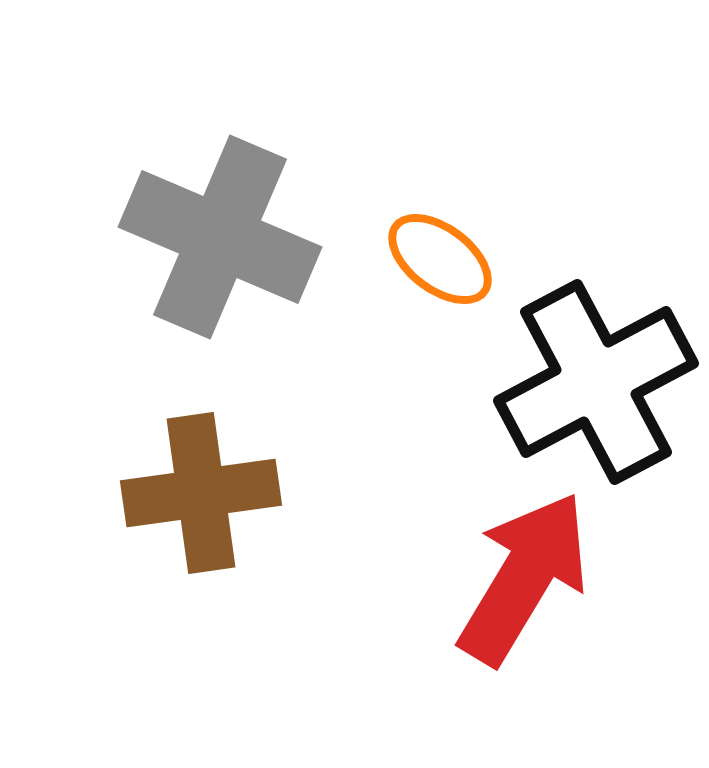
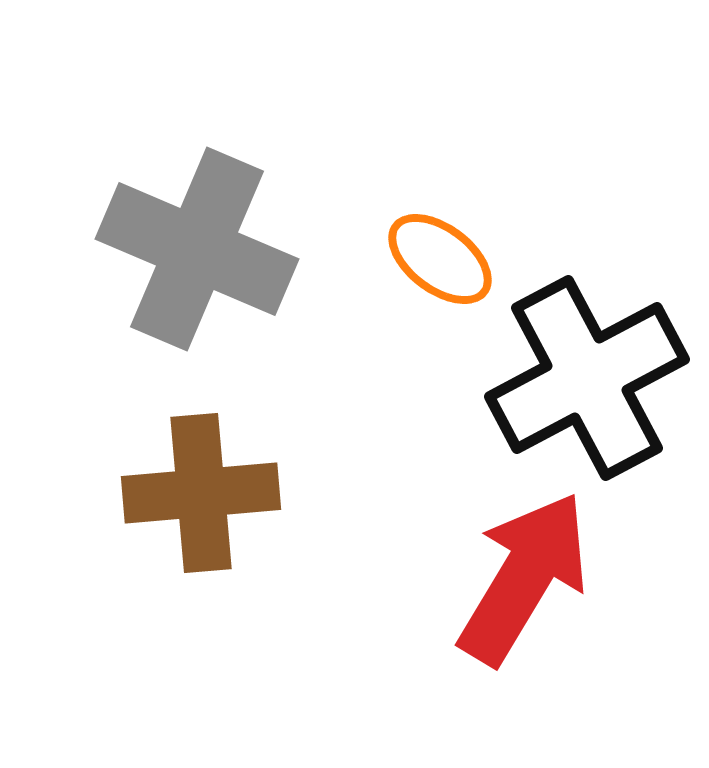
gray cross: moved 23 px left, 12 px down
black cross: moved 9 px left, 4 px up
brown cross: rotated 3 degrees clockwise
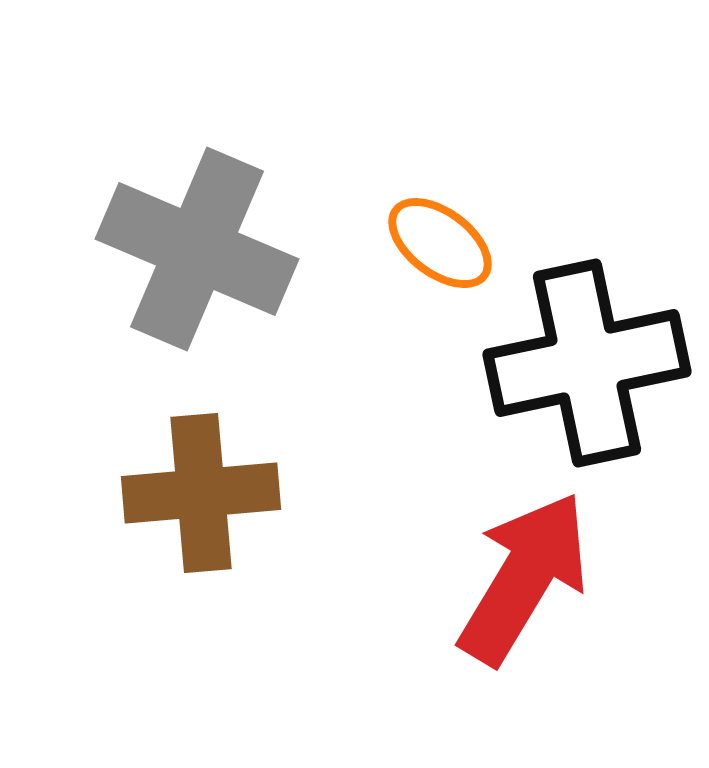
orange ellipse: moved 16 px up
black cross: moved 15 px up; rotated 16 degrees clockwise
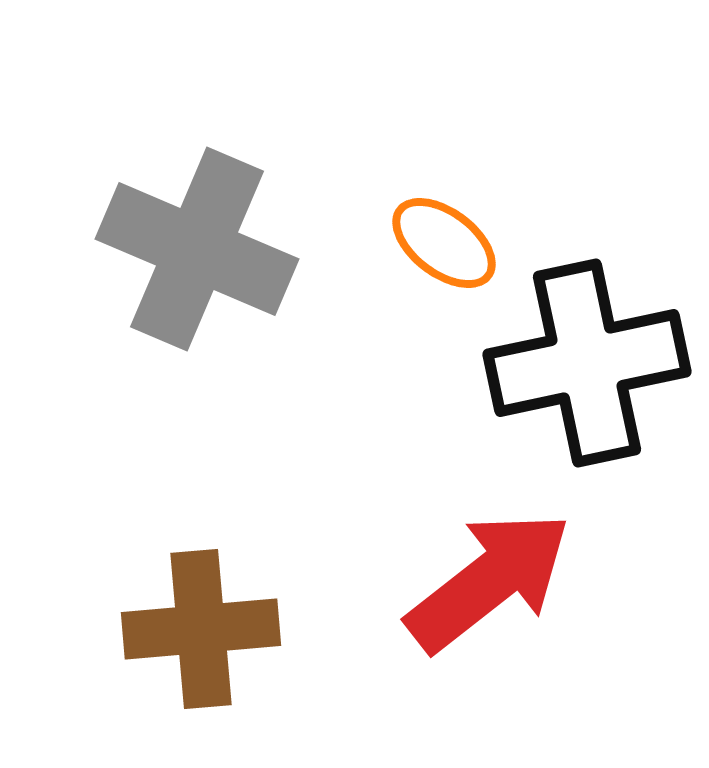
orange ellipse: moved 4 px right
brown cross: moved 136 px down
red arrow: moved 35 px left, 3 px down; rotated 21 degrees clockwise
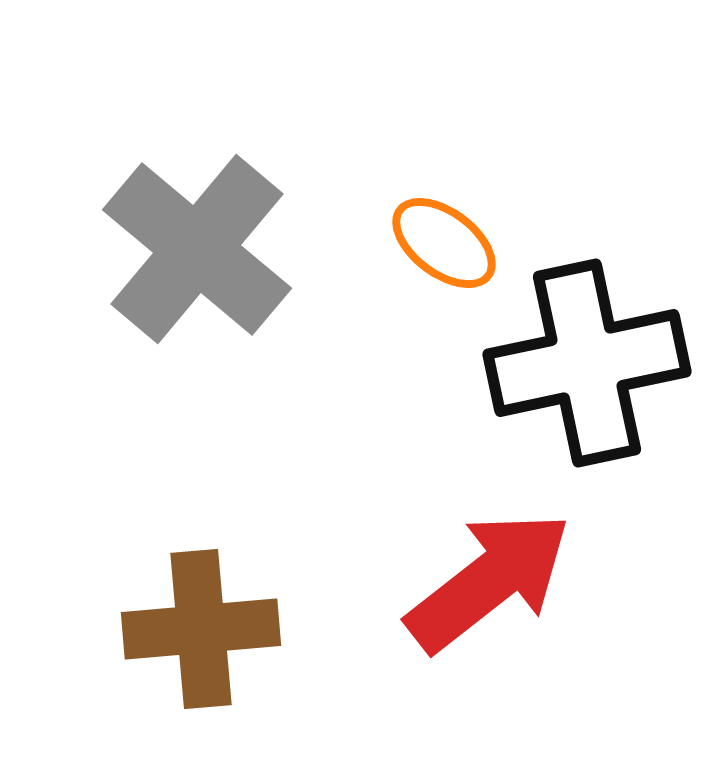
gray cross: rotated 17 degrees clockwise
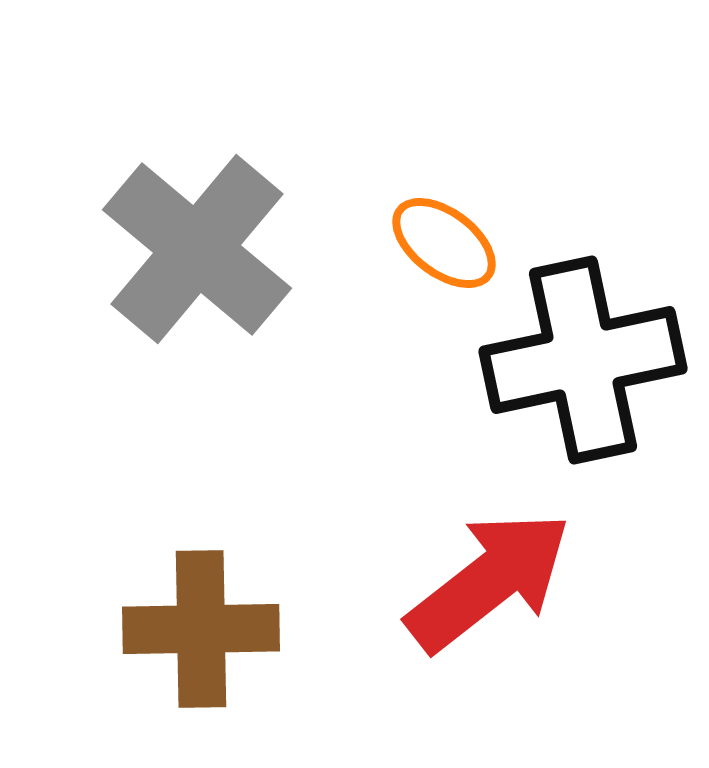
black cross: moved 4 px left, 3 px up
brown cross: rotated 4 degrees clockwise
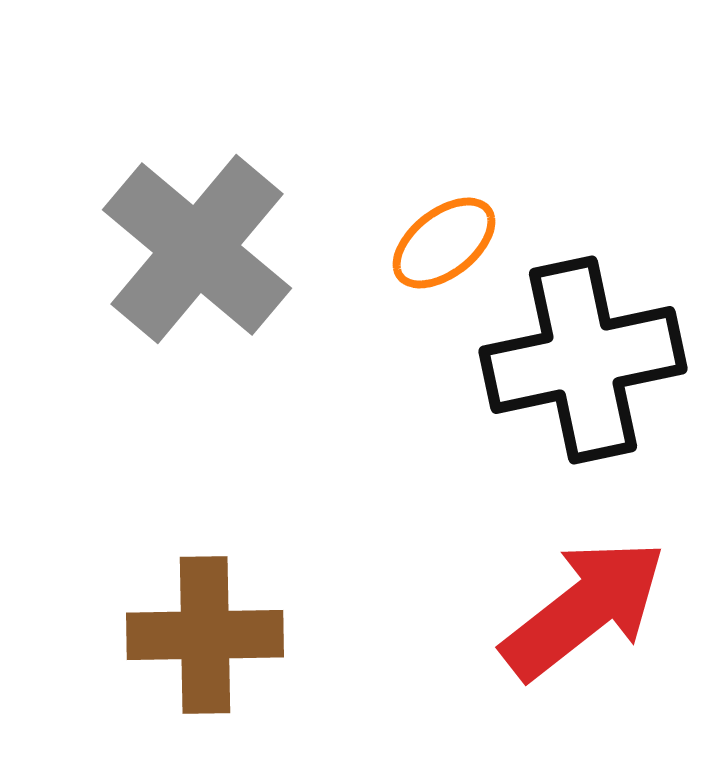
orange ellipse: rotated 75 degrees counterclockwise
red arrow: moved 95 px right, 28 px down
brown cross: moved 4 px right, 6 px down
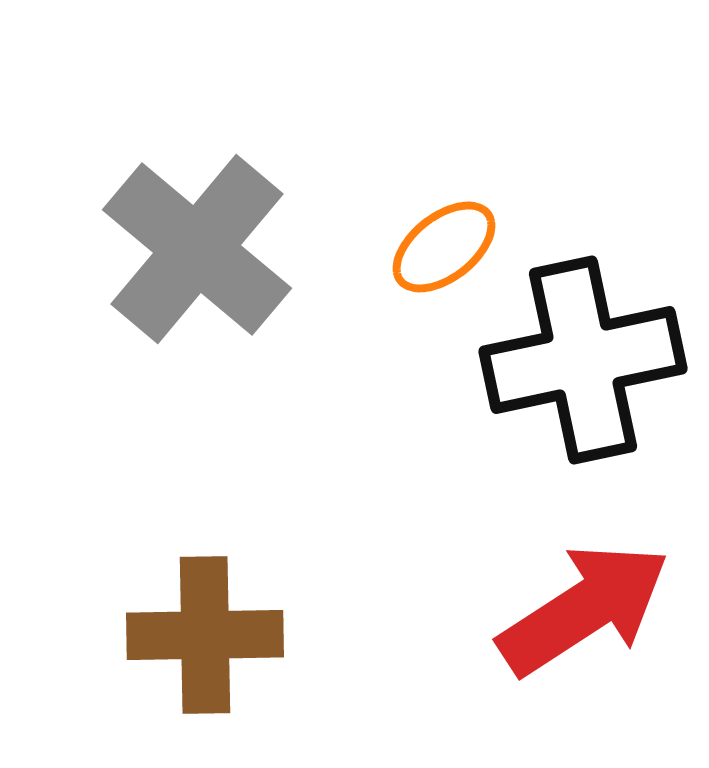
orange ellipse: moved 4 px down
red arrow: rotated 5 degrees clockwise
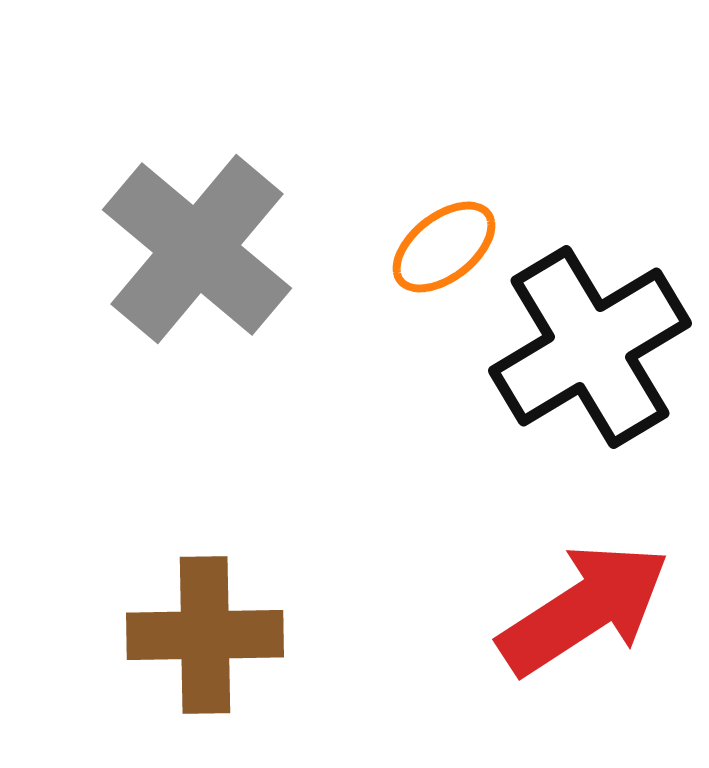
black cross: moved 7 px right, 13 px up; rotated 19 degrees counterclockwise
